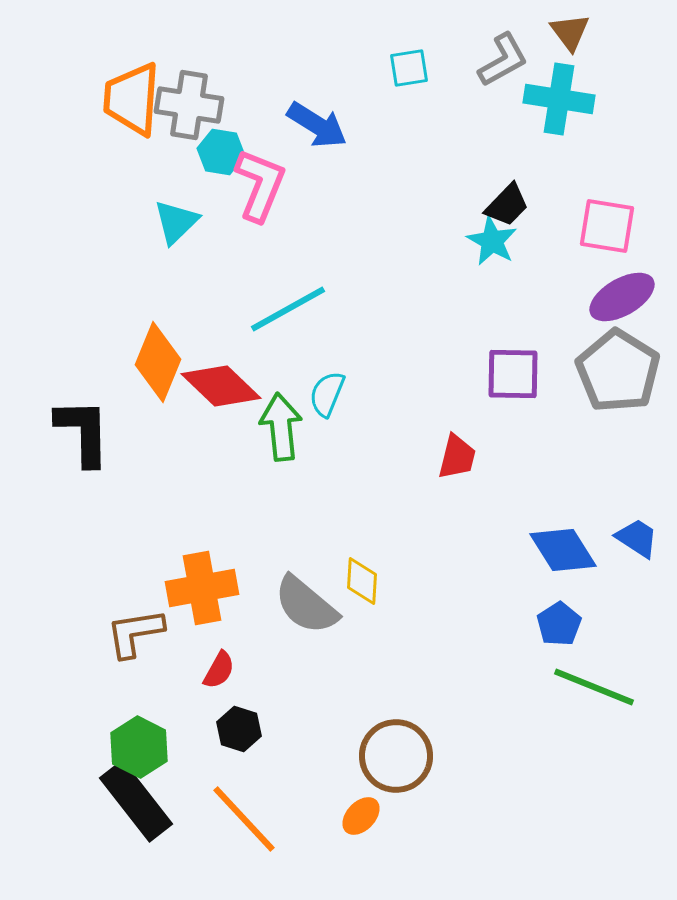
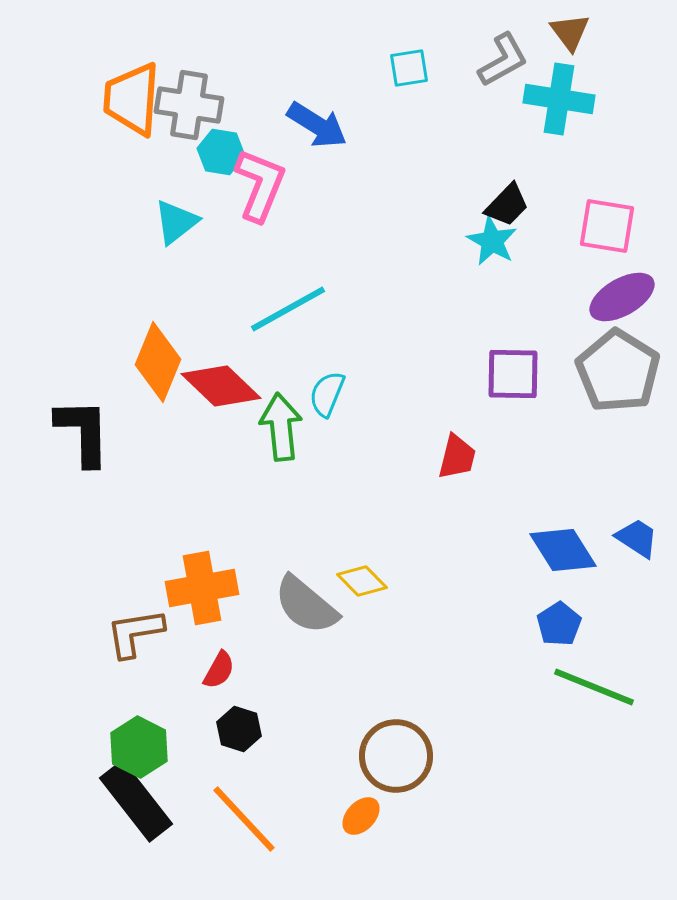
cyan triangle: rotated 6 degrees clockwise
yellow diamond: rotated 48 degrees counterclockwise
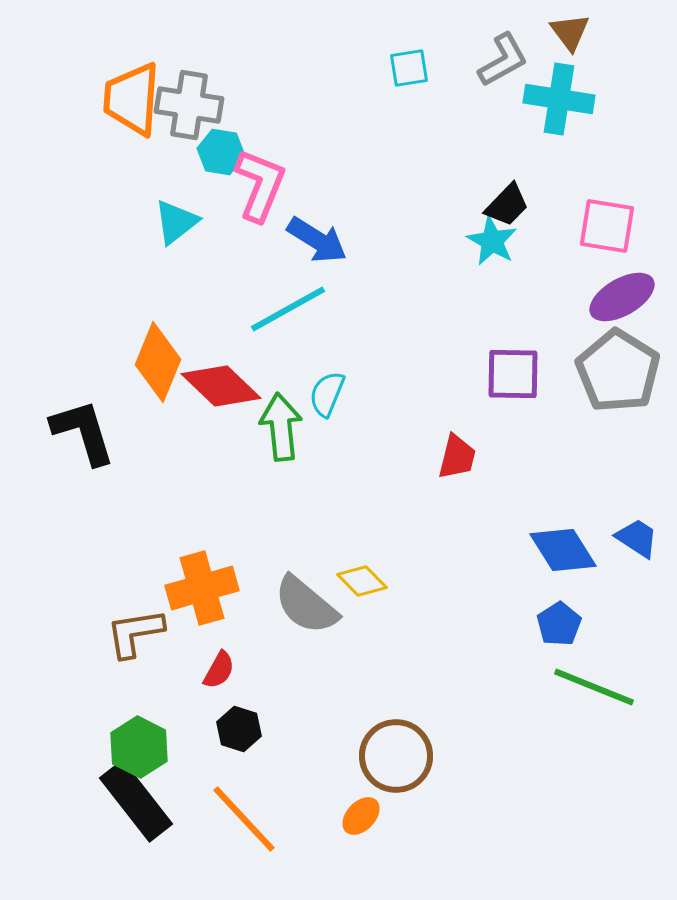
blue arrow: moved 115 px down
black L-shape: rotated 16 degrees counterclockwise
orange cross: rotated 6 degrees counterclockwise
